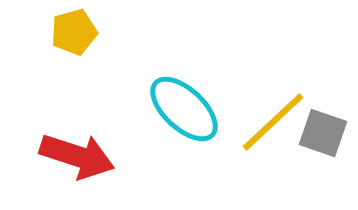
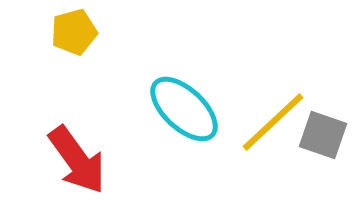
gray square: moved 2 px down
red arrow: moved 4 px down; rotated 36 degrees clockwise
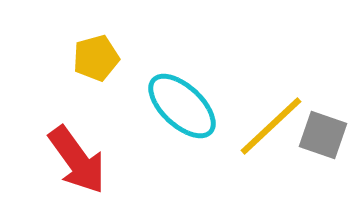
yellow pentagon: moved 22 px right, 26 px down
cyan ellipse: moved 2 px left, 3 px up
yellow line: moved 2 px left, 4 px down
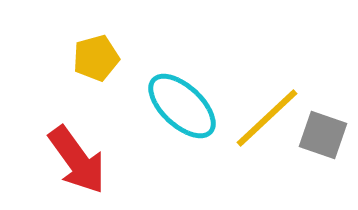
yellow line: moved 4 px left, 8 px up
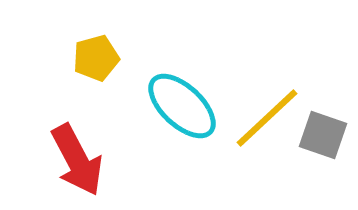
red arrow: rotated 8 degrees clockwise
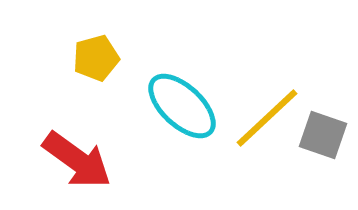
red arrow: rotated 26 degrees counterclockwise
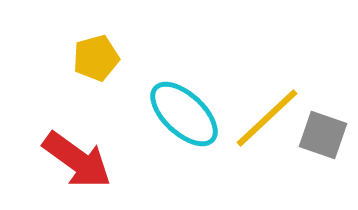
cyan ellipse: moved 2 px right, 8 px down
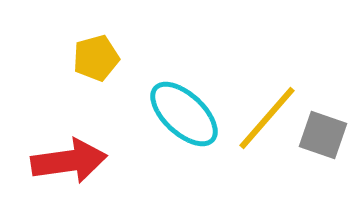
yellow line: rotated 6 degrees counterclockwise
red arrow: moved 8 px left, 1 px down; rotated 44 degrees counterclockwise
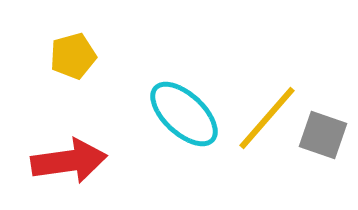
yellow pentagon: moved 23 px left, 2 px up
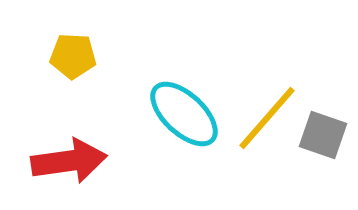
yellow pentagon: rotated 18 degrees clockwise
